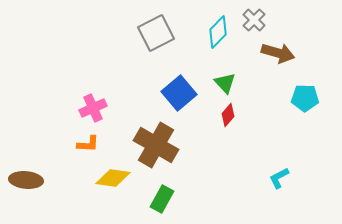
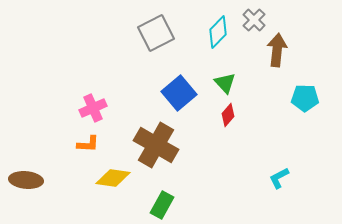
brown arrow: moved 1 px left, 3 px up; rotated 100 degrees counterclockwise
green rectangle: moved 6 px down
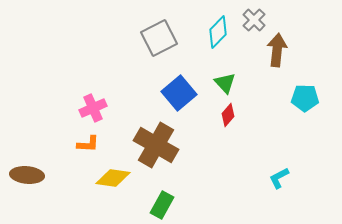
gray square: moved 3 px right, 5 px down
brown ellipse: moved 1 px right, 5 px up
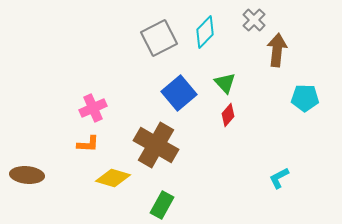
cyan diamond: moved 13 px left
yellow diamond: rotated 8 degrees clockwise
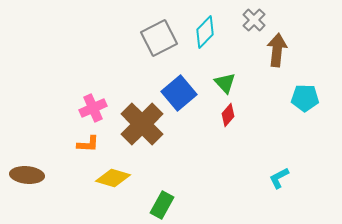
brown cross: moved 14 px left, 21 px up; rotated 15 degrees clockwise
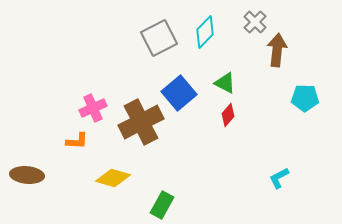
gray cross: moved 1 px right, 2 px down
green triangle: rotated 20 degrees counterclockwise
brown cross: moved 1 px left, 2 px up; rotated 18 degrees clockwise
orange L-shape: moved 11 px left, 3 px up
